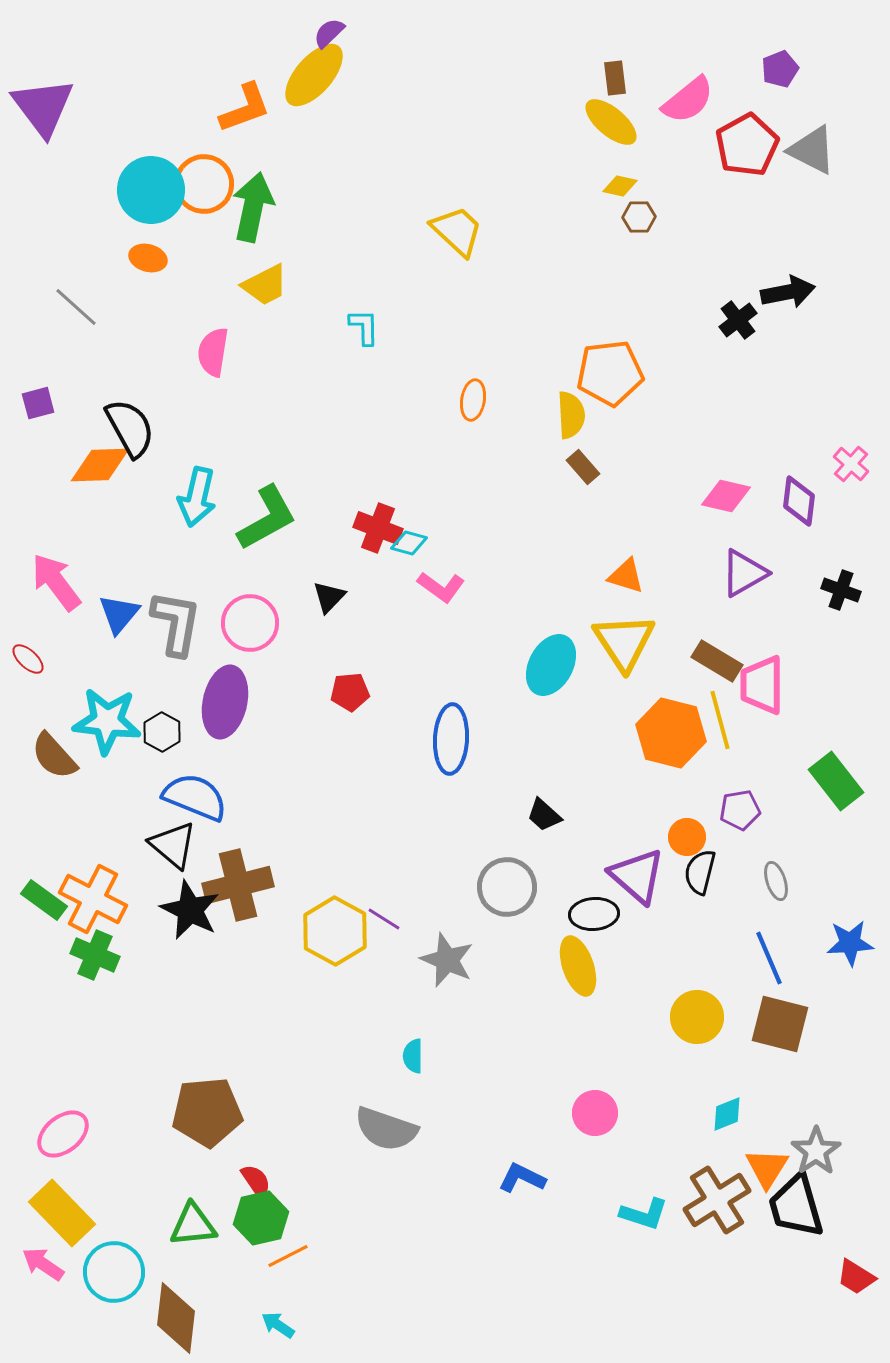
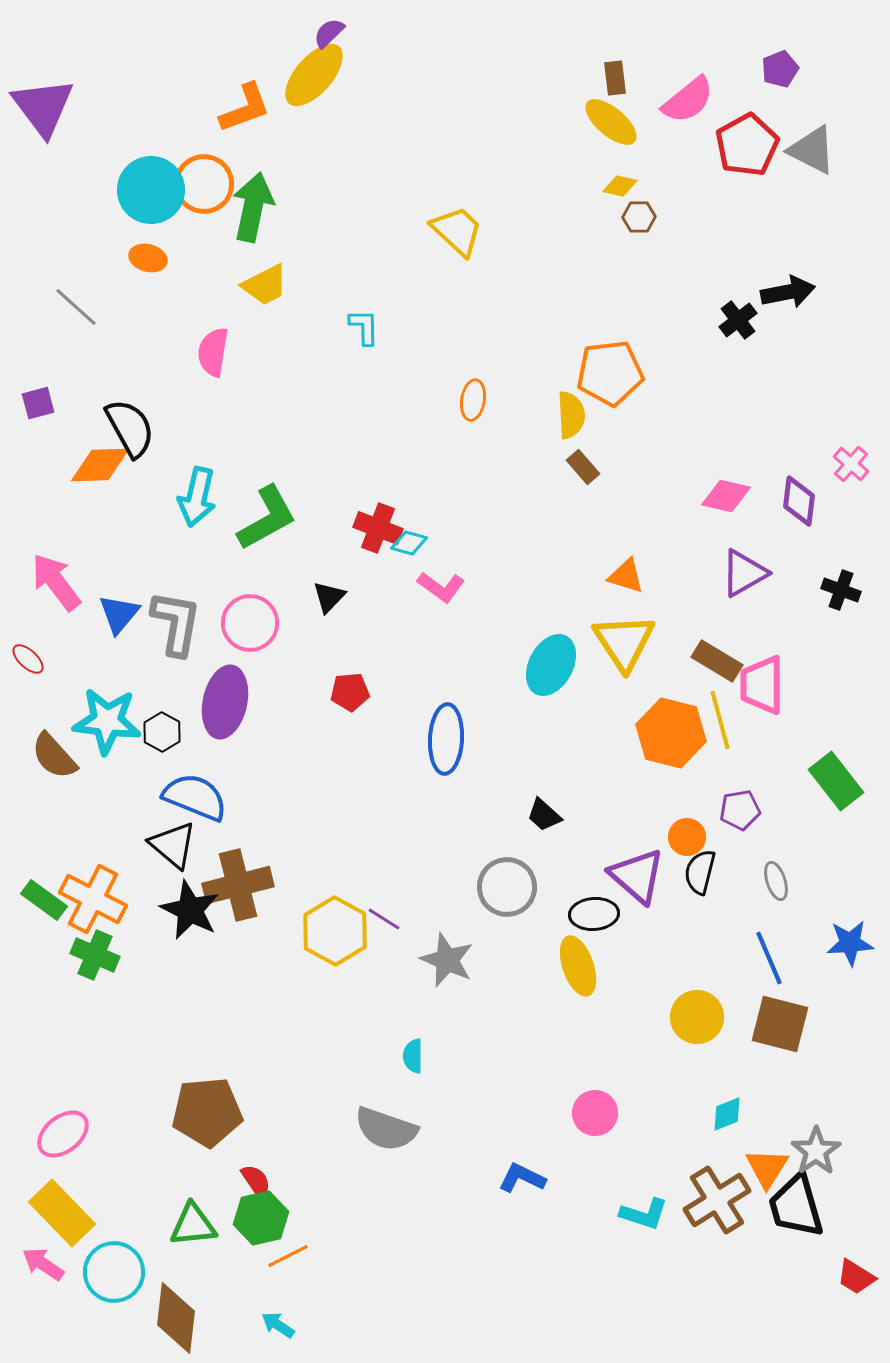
blue ellipse at (451, 739): moved 5 px left
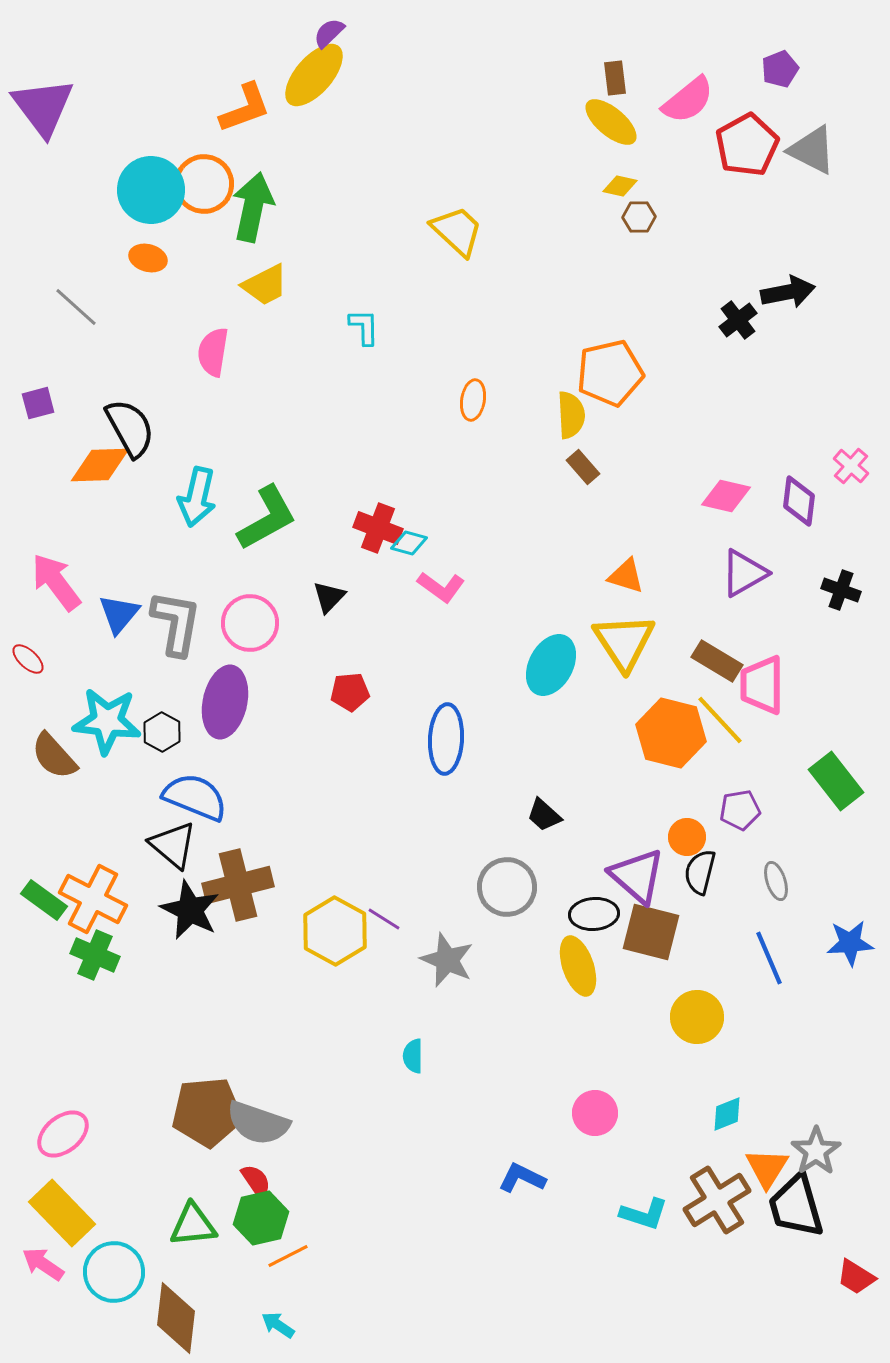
orange pentagon at (610, 373): rotated 6 degrees counterclockwise
pink cross at (851, 464): moved 2 px down
yellow line at (720, 720): rotated 28 degrees counterclockwise
brown square at (780, 1024): moved 129 px left, 92 px up
gray semicircle at (386, 1129): moved 128 px left, 6 px up
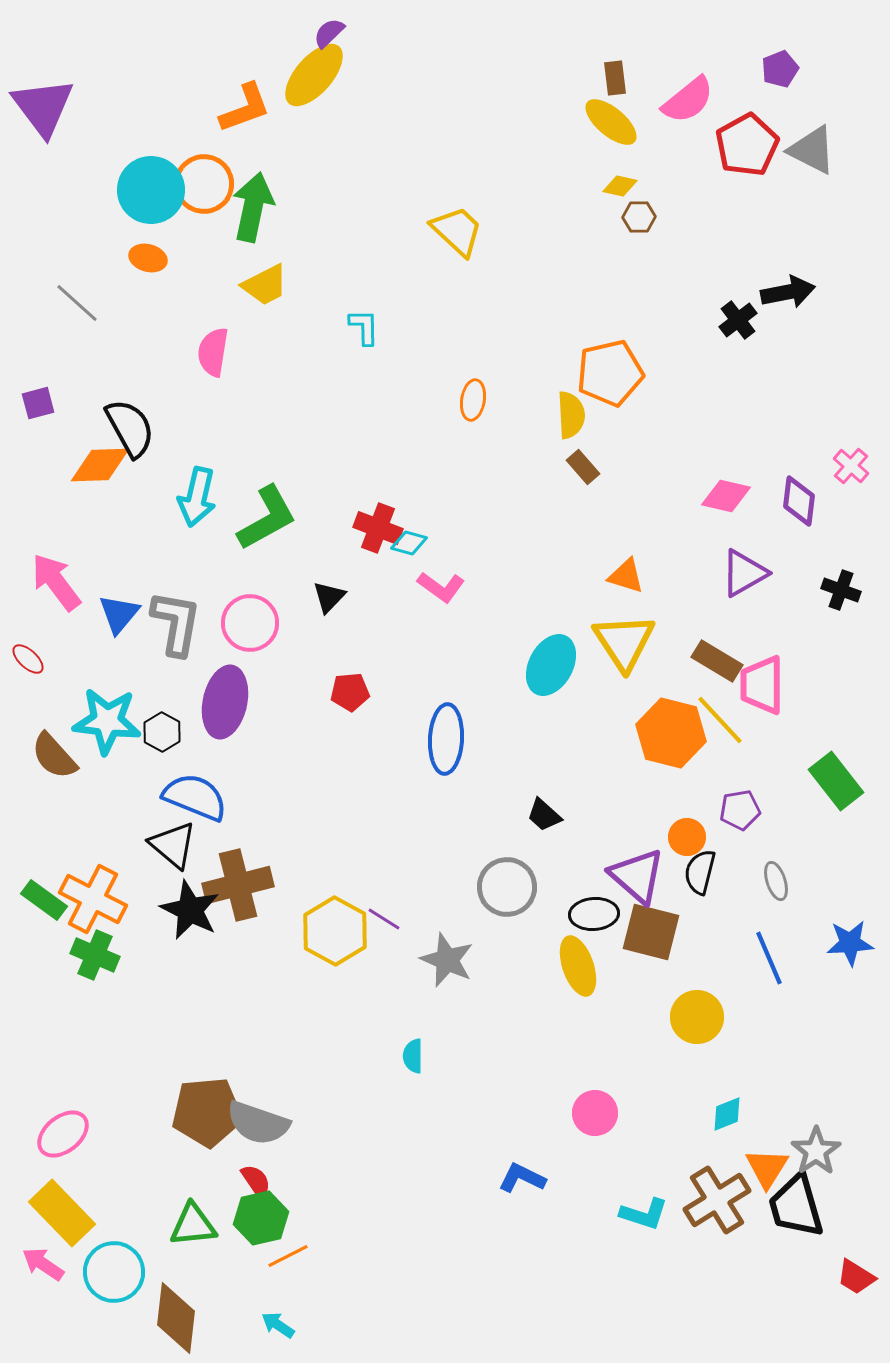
gray line at (76, 307): moved 1 px right, 4 px up
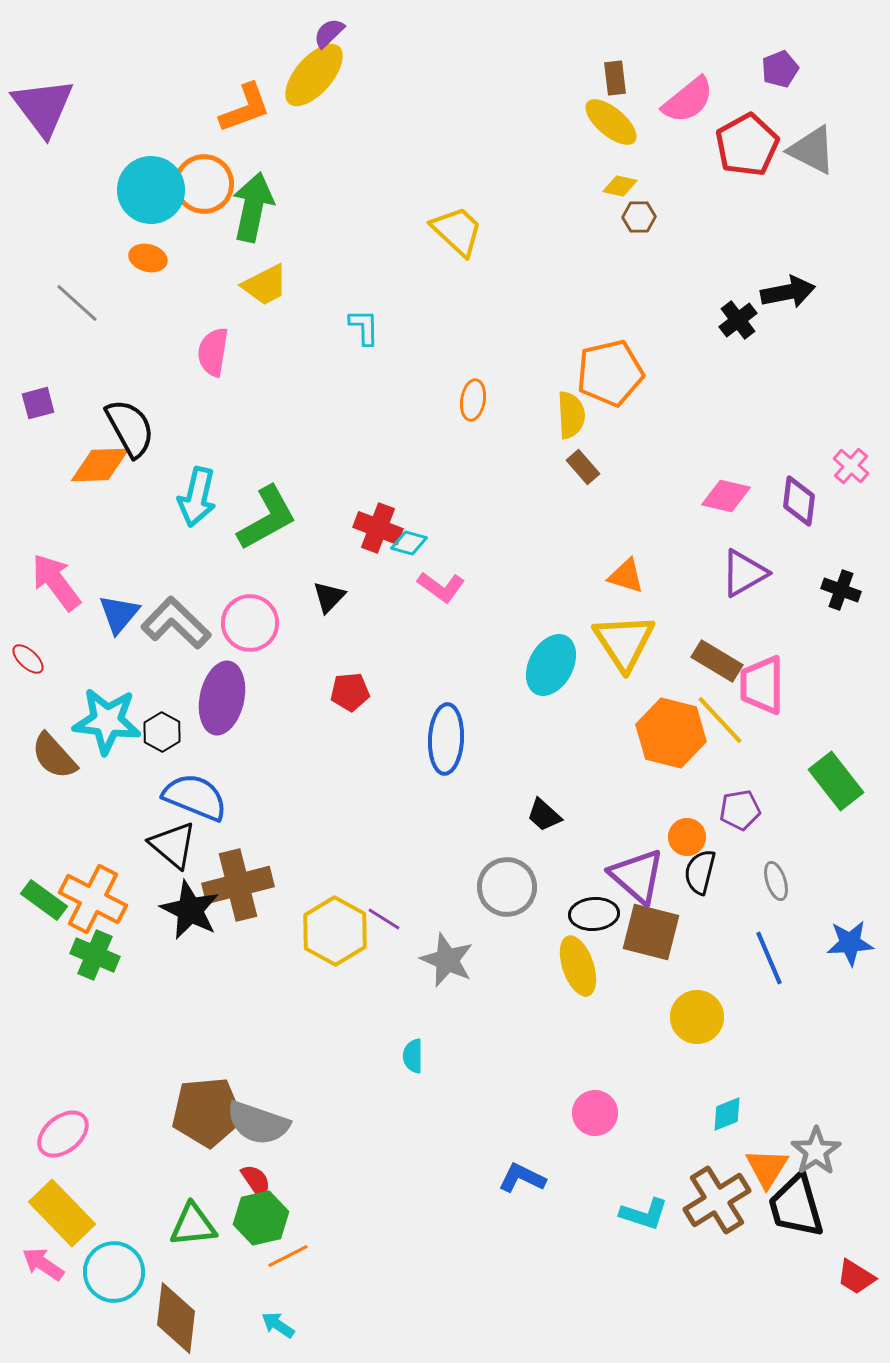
gray L-shape at (176, 623): rotated 56 degrees counterclockwise
purple ellipse at (225, 702): moved 3 px left, 4 px up
